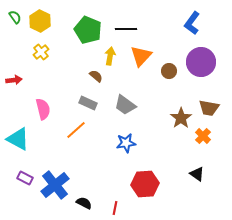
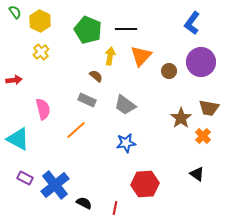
green semicircle: moved 5 px up
gray rectangle: moved 1 px left, 3 px up
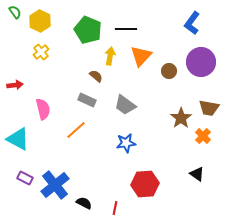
red arrow: moved 1 px right, 5 px down
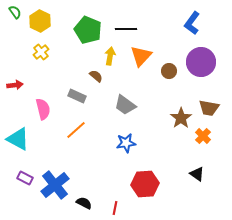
gray rectangle: moved 10 px left, 4 px up
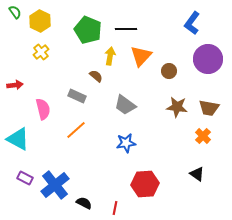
purple circle: moved 7 px right, 3 px up
brown star: moved 4 px left, 11 px up; rotated 30 degrees counterclockwise
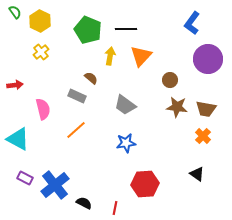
brown circle: moved 1 px right, 9 px down
brown semicircle: moved 5 px left, 2 px down
brown trapezoid: moved 3 px left, 1 px down
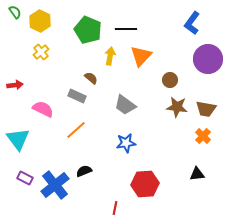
pink semicircle: rotated 50 degrees counterclockwise
cyan triangle: rotated 25 degrees clockwise
black triangle: rotated 42 degrees counterclockwise
black semicircle: moved 32 px up; rotated 49 degrees counterclockwise
